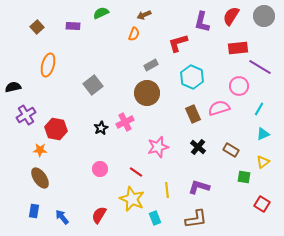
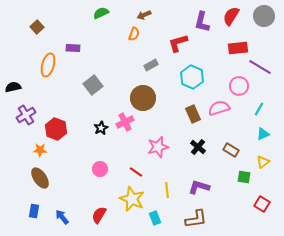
purple rectangle at (73, 26): moved 22 px down
brown circle at (147, 93): moved 4 px left, 5 px down
red hexagon at (56, 129): rotated 10 degrees clockwise
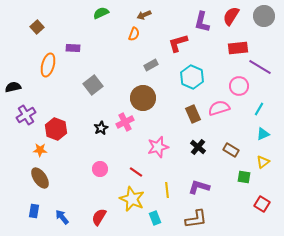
red semicircle at (99, 215): moved 2 px down
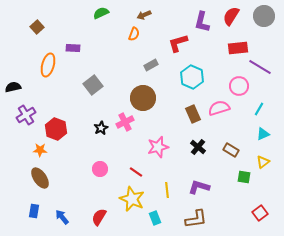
red square at (262, 204): moved 2 px left, 9 px down; rotated 21 degrees clockwise
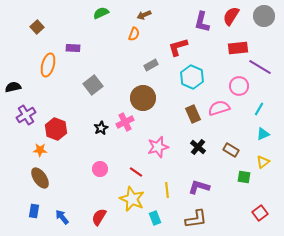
red L-shape at (178, 43): moved 4 px down
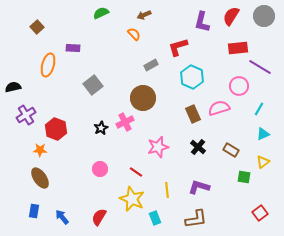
orange semicircle at (134, 34): rotated 64 degrees counterclockwise
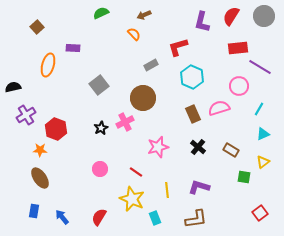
gray square at (93, 85): moved 6 px right
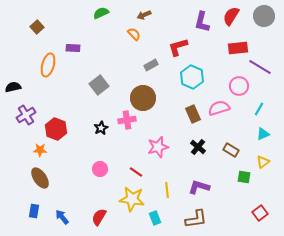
pink cross at (125, 122): moved 2 px right, 2 px up; rotated 18 degrees clockwise
yellow star at (132, 199): rotated 15 degrees counterclockwise
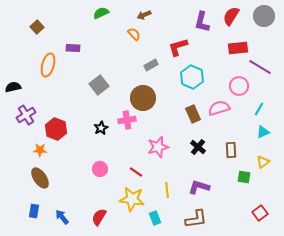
cyan triangle at (263, 134): moved 2 px up
brown rectangle at (231, 150): rotated 56 degrees clockwise
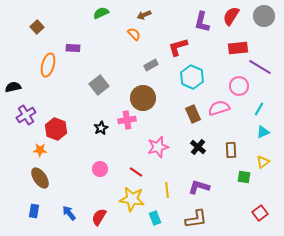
blue arrow at (62, 217): moved 7 px right, 4 px up
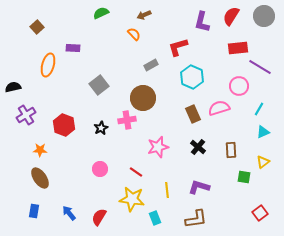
red hexagon at (56, 129): moved 8 px right, 4 px up
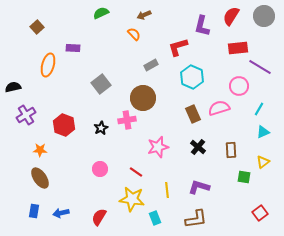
purple L-shape at (202, 22): moved 4 px down
gray square at (99, 85): moved 2 px right, 1 px up
blue arrow at (69, 213): moved 8 px left; rotated 63 degrees counterclockwise
